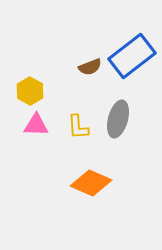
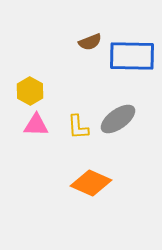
blue rectangle: rotated 39 degrees clockwise
brown semicircle: moved 25 px up
gray ellipse: rotated 39 degrees clockwise
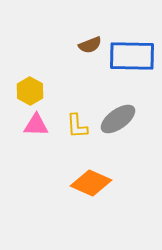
brown semicircle: moved 3 px down
yellow L-shape: moved 1 px left, 1 px up
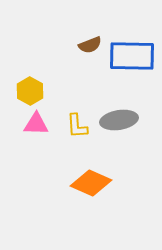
gray ellipse: moved 1 px right, 1 px down; rotated 27 degrees clockwise
pink triangle: moved 1 px up
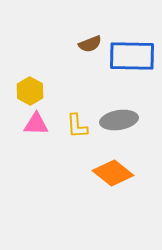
brown semicircle: moved 1 px up
orange diamond: moved 22 px right, 10 px up; rotated 15 degrees clockwise
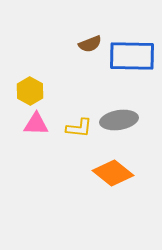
yellow L-shape: moved 2 px right, 2 px down; rotated 80 degrees counterclockwise
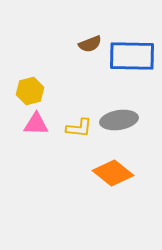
yellow hexagon: rotated 16 degrees clockwise
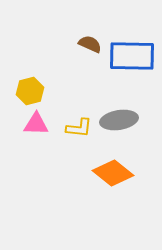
brown semicircle: rotated 135 degrees counterclockwise
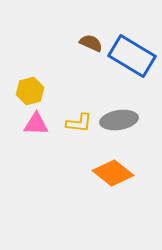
brown semicircle: moved 1 px right, 1 px up
blue rectangle: rotated 30 degrees clockwise
yellow L-shape: moved 5 px up
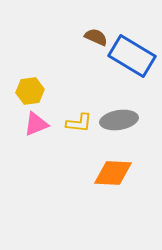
brown semicircle: moved 5 px right, 6 px up
yellow hexagon: rotated 8 degrees clockwise
pink triangle: rotated 24 degrees counterclockwise
orange diamond: rotated 36 degrees counterclockwise
